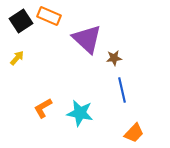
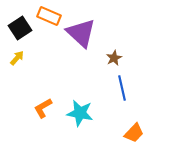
black square: moved 1 px left, 7 px down
purple triangle: moved 6 px left, 6 px up
brown star: rotated 21 degrees counterclockwise
blue line: moved 2 px up
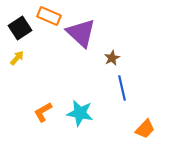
brown star: moved 2 px left
orange L-shape: moved 4 px down
orange trapezoid: moved 11 px right, 4 px up
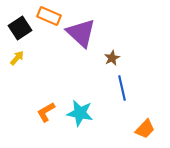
orange L-shape: moved 3 px right
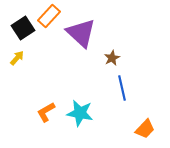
orange rectangle: rotated 70 degrees counterclockwise
black square: moved 3 px right
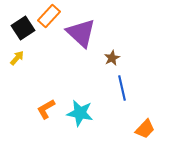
orange L-shape: moved 3 px up
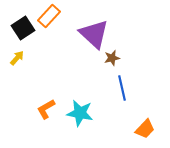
purple triangle: moved 13 px right, 1 px down
brown star: rotated 14 degrees clockwise
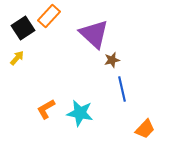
brown star: moved 2 px down
blue line: moved 1 px down
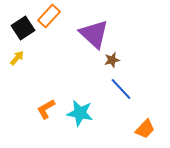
blue line: moved 1 px left; rotated 30 degrees counterclockwise
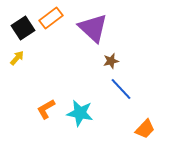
orange rectangle: moved 2 px right, 2 px down; rotated 10 degrees clockwise
purple triangle: moved 1 px left, 6 px up
brown star: moved 1 px left, 1 px down
